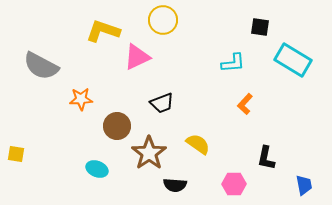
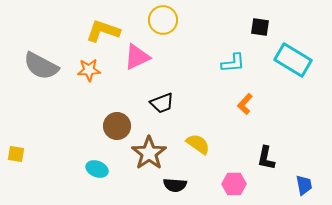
orange star: moved 8 px right, 29 px up
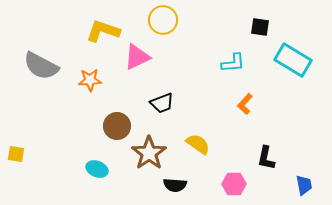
orange star: moved 1 px right, 10 px down
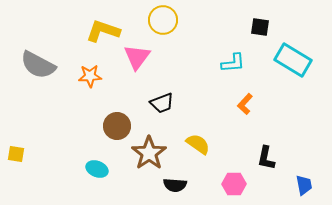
pink triangle: rotated 28 degrees counterclockwise
gray semicircle: moved 3 px left, 1 px up
orange star: moved 4 px up
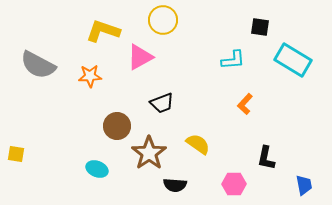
pink triangle: moved 3 px right; rotated 24 degrees clockwise
cyan L-shape: moved 3 px up
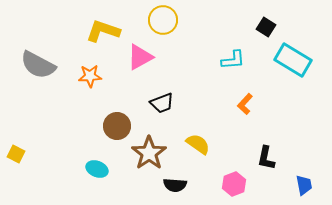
black square: moved 6 px right; rotated 24 degrees clockwise
yellow square: rotated 18 degrees clockwise
pink hexagon: rotated 20 degrees counterclockwise
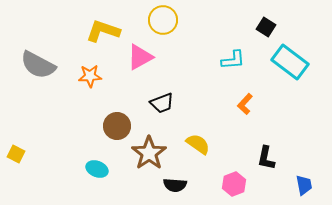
cyan rectangle: moved 3 px left, 2 px down; rotated 6 degrees clockwise
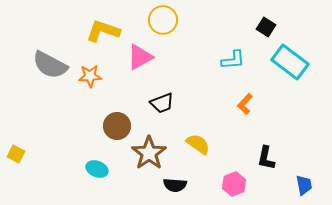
gray semicircle: moved 12 px right
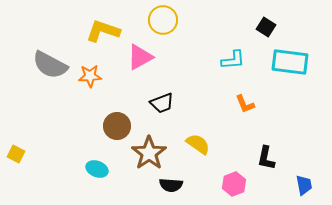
cyan rectangle: rotated 30 degrees counterclockwise
orange L-shape: rotated 65 degrees counterclockwise
black semicircle: moved 4 px left
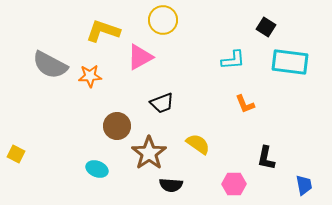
pink hexagon: rotated 20 degrees clockwise
